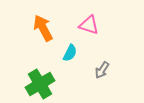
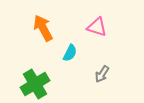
pink triangle: moved 8 px right, 2 px down
gray arrow: moved 4 px down
green cross: moved 5 px left
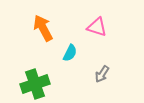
green cross: rotated 12 degrees clockwise
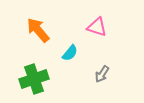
orange arrow: moved 5 px left, 2 px down; rotated 12 degrees counterclockwise
cyan semicircle: rotated 12 degrees clockwise
green cross: moved 1 px left, 5 px up
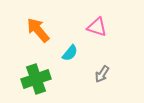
green cross: moved 2 px right
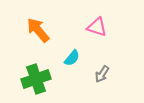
cyan semicircle: moved 2 px right, 5 px down
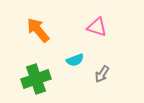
cyan semicircle: moved 3 px right, 2 px down; rotated 30 degrees clockwise
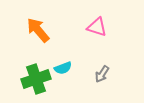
cyan semicircle: moved 12 px left, 8 px down
